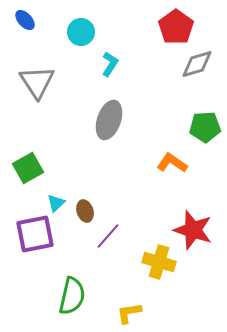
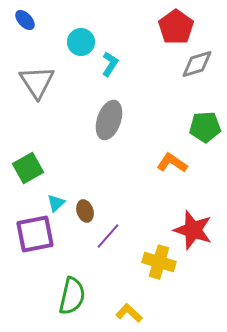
cyan circle: moved 10 px down
yellow L-shape: rotated 52 degrees clockwise
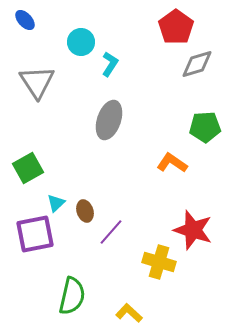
purple line: moved 3 px right, 4 px up
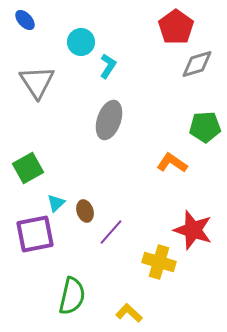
cyan L-shape: moved 2 px left, 2 px down
